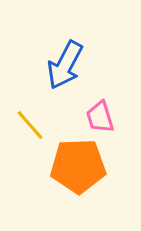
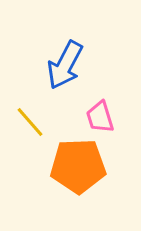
yellow line: moved 3 px up
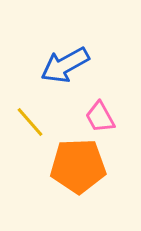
blue arrow: rotated 33 degrees clockwise
pink trapezoid: rotated 12 degrees counterclockwise
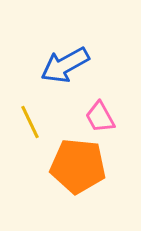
yellow line: rotated 16 degrees clockwise
orange pentagon: rotated 8 degrees clockwise
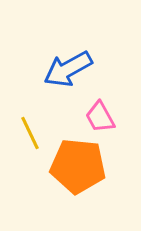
blue arrow: moved 3 px right, 4 px down
yellow line: moved 11 px down
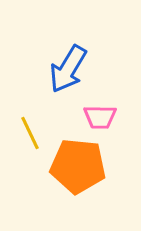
blue arrow: rotated 30 degrees counterclockwise
pink trapezoid: rotated 60 degrees counterclockwise
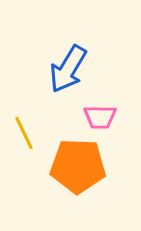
yellow line: moved 6 px left
orange pentagon: rotated 4 degrees counterclockwise
